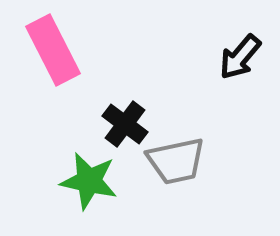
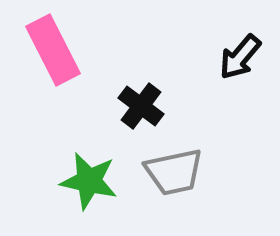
black cross: moved 16 px right, 18 px up
gray trapezoid: moved 2 px left, 11 px down
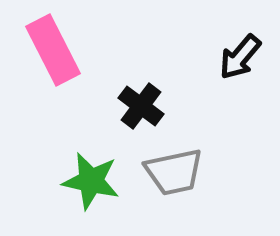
green star: moved 2 px right
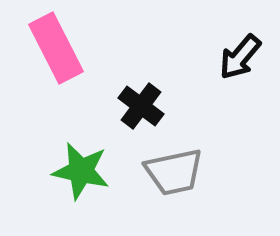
pink rectangle: moved 3 px right, 2 px up
green star: moved 10 px left, 10 px up
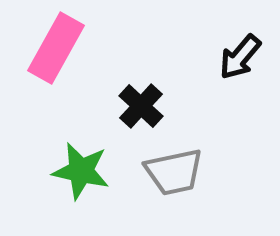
pink rectangle: rotated 56 degrees clockwise
black cross: rotated 6 degrees clockwise
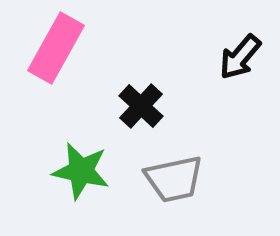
gray trapezoid: moved 7 px down
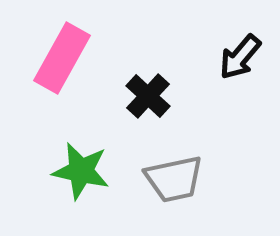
pink rectangle: moved 6 px right, 10 px down
black cross: moved 7 px right, 10 px up
